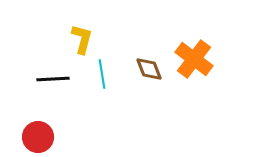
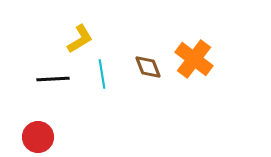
yellow L-shape: moved 2 px left; rotated 44 degrees clockwise
brown diamond: moved 1 px left, 2 px up
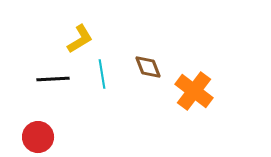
orange cross: moved 32 px down
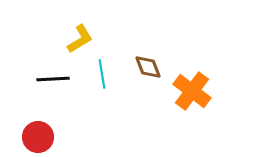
orange cross: moved 2 px left
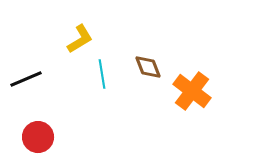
black line: moved 27 px left; rotated 20 degrees counterclockwise
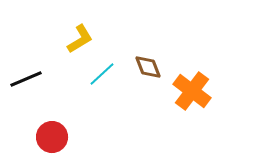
cyan line: rotated 56 degrees clockwise
red circle: moved 14 px right
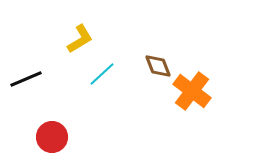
brown diamond: moved 10 px right, 1 px up
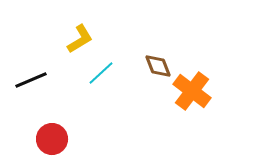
cyan line: moved 1 px left, 1 px up
black line: moved 5 px right, 1 px down
red circle: moved 2 px down
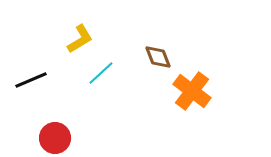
brown diamond: moved 9 px up
red circle: moved 3 px right, 1 px up
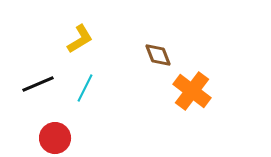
brown diamond: moved 2 px up
cyan line: moved 16 px left, 15 px down; rotated 20 degrees counterclockwise
black line: moved 7 px right, 4 px down
